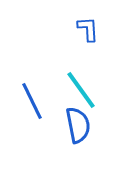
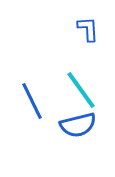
blue semicircle: rotated 87 degrees clockwise
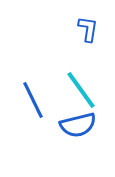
blue L-shape: rotated 12 degrees clockwise
blue line: moved 1 px right, 1 px up
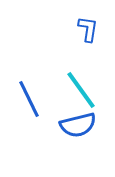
blue line: moved 4 px left, 1 px up
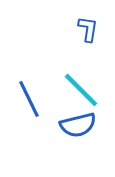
cyan line: rotated 9 degrees counterclockwise
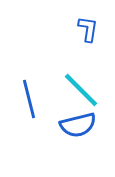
blue line: rotated 12 degrees clockwise
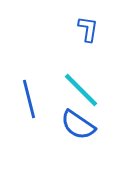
blue semicircle: rotated 48 degrees clockwise
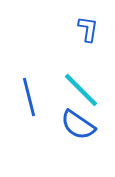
blue line: moved 2 px up
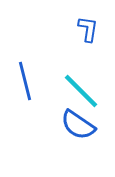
cyan line: moved 1 px down
blue line: moved 4 px left, 16 px up
